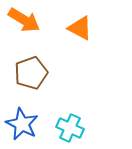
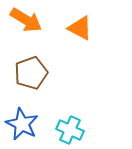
orange arrow: moved 2 px right
cyan cross: moved 2 px down
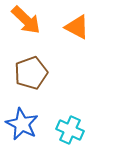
orange arrow: rotated 12 degrees clockwise
orange triangle: moved 3 px left, 1 px up
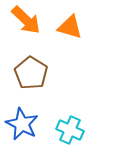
orange triangle: moved 7 px left; rotated 12 degrees counterclockwise
brown pentagon: rotated 20 degrees counterclockwise
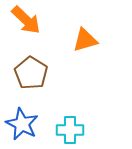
orange triangle: moved 15 px right, 13 px down; rotated 32 degrees counterclockwise
cyan cross: rotated 24 degrees counterclockwise
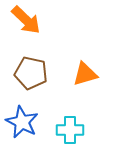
orange triangle: moved 34 px down
brown pentagon: rotated 20 degrees counterclockwise
blue star: moved 2 px up
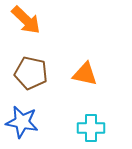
orange triangle: rotated 28 degrees clockwise
blue star: rotated 16 degrees counterclockwise
cyan cross: moved 21 px right, 2 px up
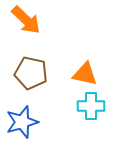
blue star: rotated 28 degrees counterclockwise
cyan cross: moved 22 px up
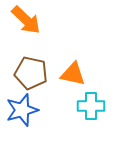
orange triangle: moved 12 px left
blue star: moved 12 px up
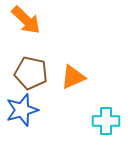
orange triangle: moved 3 px down; rotated 36 degrees counterclockwise
cyan cross: moved 15 px right, 15 px down
